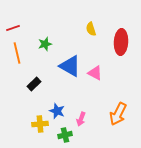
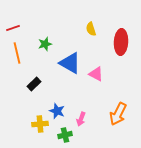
blue triangle: moved 3 px up
pink triangle: moved 1 px right, 1 px down
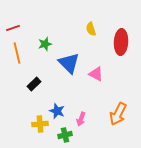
blue triangle: moved 1 px left; rotated 15 degrees clockwise
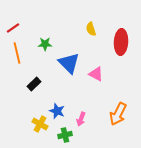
red line: rotated 16 degrees counterclockwise
green star: rotated 16 degrees clockwise
yellow cross: rotated 35 degrees clockwise
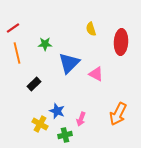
blue triangle: rotated 30 degrees clockwise
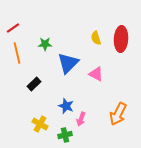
yellow semicircle: moved 5 px right, 9 px down
red ellipse: moved 3 px up
blue triangle: moved 1 px left
blue star: moved 9 px right, 5 px up
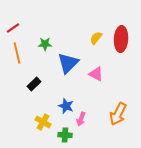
yellow semicircle: rotated 56 degrees clockwise
yellow cross: moved 3 px right, 2 px up
green cross: rotated 16 degrees clockwise
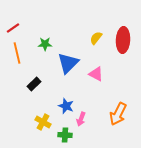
red ellipse: moved 2 px right, 1 px down
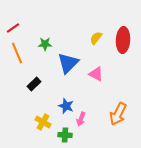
orange line: rotated 10 degrees counterclockwise
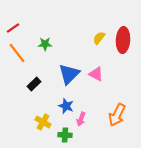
yellow semicircle: moved 3 px right
orange line: rotated 15 degrees counterclockwise
blue triangle: moved 1 px right, 11 px down
orange arrow: moved 1 px left, 1 px down
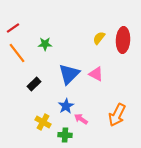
blue star: rotated 21 degrees clockwise
pink arrow: rotated 104 degrees clockwise
